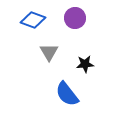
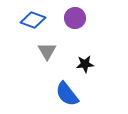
gray triangle: moved 2 px left, 1 px up
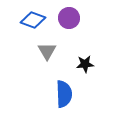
purple circle: moved 6 px left
blue semicircle: moved 3 px left; rotated 144 degrees counterclockwise
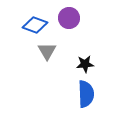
blue diamond: moved 2 px right, 5 px down
blue semicircle: moved 22 px right
